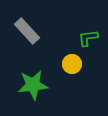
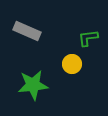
gray rectangle: rotated 24 degrees counterclockwise
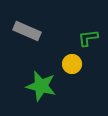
green star: moved 8 px right, 1 px down; rotated 20 degrees clockwise
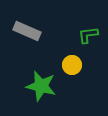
green L-shape: moved 3 px up
yellow circle: moved 1 px down
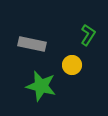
gray rectangle: moved 5 px right, 13 px down; rotated 12 degrees counterclockwise
green L-shape: rotated 130 degrees clockwise
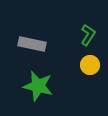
yellow circle: moved 18 px right
green star: moved 3 px left
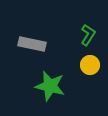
green star: moved 12 px right
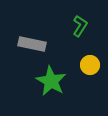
green L-shape: moved 8 px left, 9 px up
green star: moved 1 px right, 5 px up; rotated 16 degrees clockwise
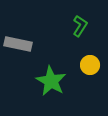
gray rectangle: moved 14 px left
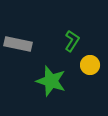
green L-shape: moved 8 px left, 15 px down
green star: rotated 12 degrees counterclockwise
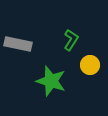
green L-shape: moved 1 px left, 1 px up
